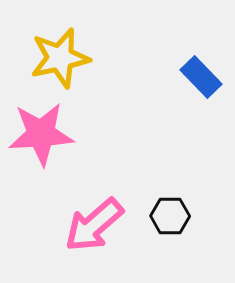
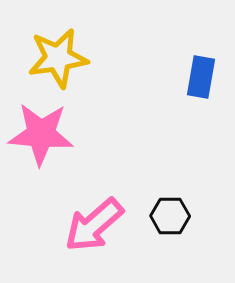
yellow star: moved 2 px left; rotated 4 degrees clockwise
blue rectangle: rotated 54 degrees clockwise
pink star: rotated 8 degrees clockwise
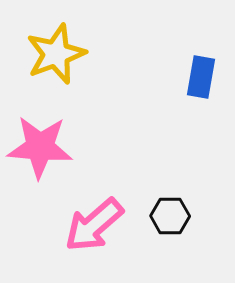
yellow star: moved 2 px left, 4 px up; rotated 12 degrees counterclockwise
pink star: moved 1 px left, 13 px down
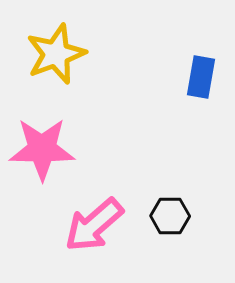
pink star: moved 2 px right, 2 px down; rotated 4 degrees counterclockwise
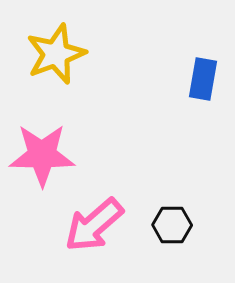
blue rectangle: moved 2 px right, 2 px down
pink star: moved 6 px down
black hexagon: moved 2 px right, 9 px down
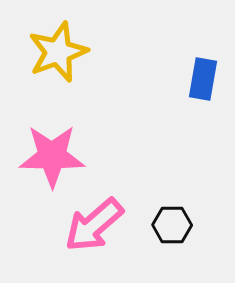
yellow star: moved 2 px right, 2 px up
pink star: moved 10 px right, 1 px down
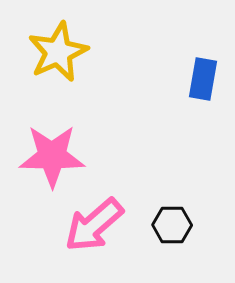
yellow star: rotated 4 degrees counterclockwise
